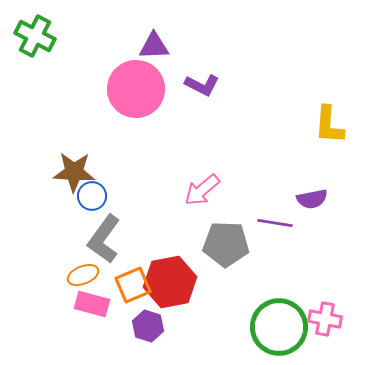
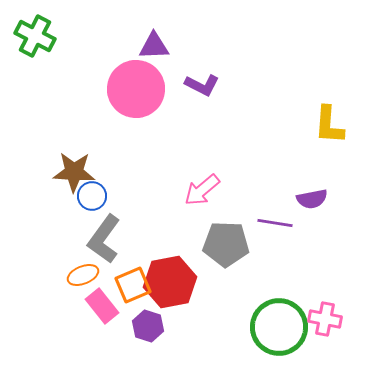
pink rectangle: moved 10 px right, 2 px down; rotated 36 degrees clockwise
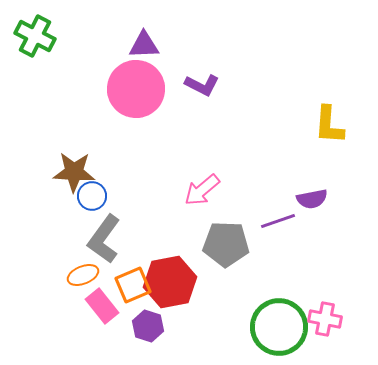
purple triangle: moved 10 px left, 1 px up
purple line: moved 3 px right, 2 px up; rotated 28 degrees counterclockwise
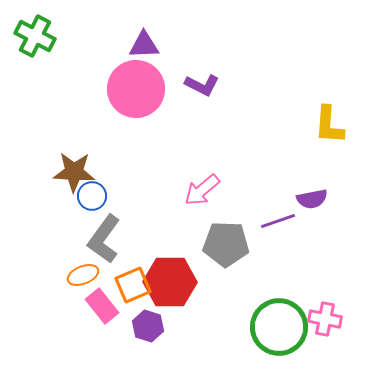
red hexagon: rotated 12 degrees clockwise
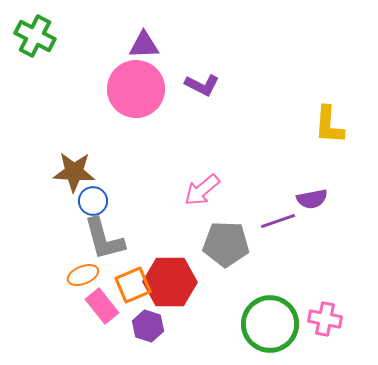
blue circle: moved 1 px right, 5 px down
gray L-shape: rotated 51 degrees counterclockwise
green circle: moved 9 px left, 3 px up
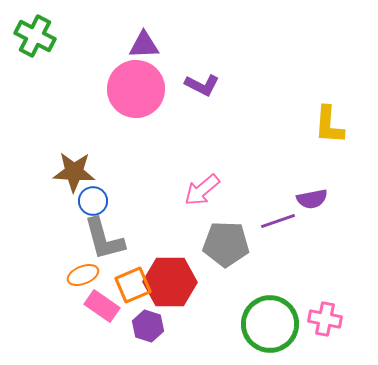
pink rectangle: rotated 16 degrees counterclockwise
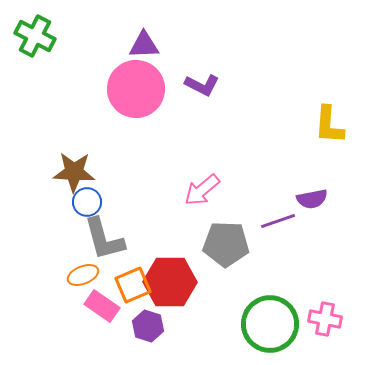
blue circle: moved 6 px left, 1 px down
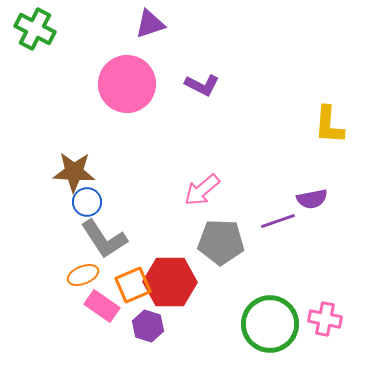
green cross: moved 7 px up
purple triangle: moved 6 px right, 21 px up; rotated 16 degrees counterclockwise
pink circle: moved 9 px left, 5 px up
gray L-shape: rotated 18 degrees counterclockwise
gray pentagon: moved 5 px left, 2 px up
